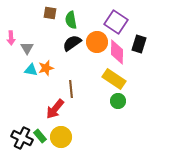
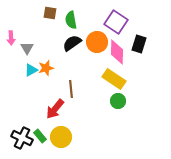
cyan triangle: rotated 40 degrees counterclockwise
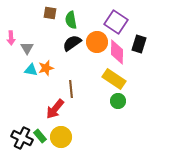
cyan triangle: rotated 40 degrees clockwise
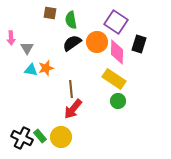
red arrow: moved 18 px right
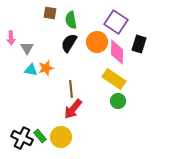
black semicircle: moved 3 px left; rotated 24 degrees counterclockwise
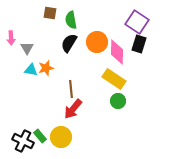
purple square: moved 21 px right
black cross: moved 1 px right, 3 px down
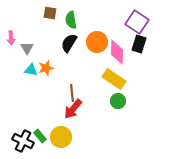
brown line: moved 1 px right, 4 px down
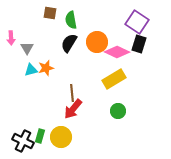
pink diamond: rotated 65 degrees counterclockwise
cyan triangle: rotated 24 degrees counterclockwise
yellow rectangle: rotated 65 degrees counterclockwise
green circle: moved 10 px down
green rectangle: rotated 56 degrees clockwise
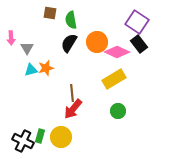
black rectangle: rotated 54 degrees counterclockwise
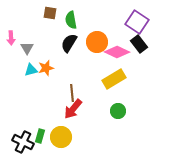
black cross: moved 1 px down
